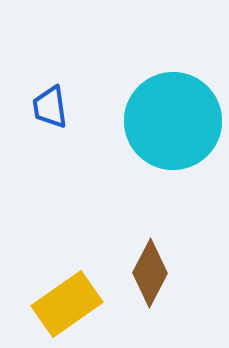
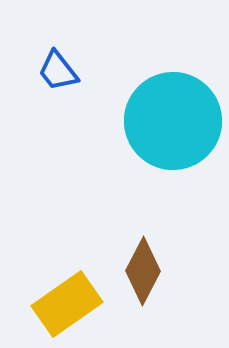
blue trapezoid: moved 8 px right, 36 px up; rotated 30 degrees counterclockwise
brown diamond: moved 7 px left, 2 px up
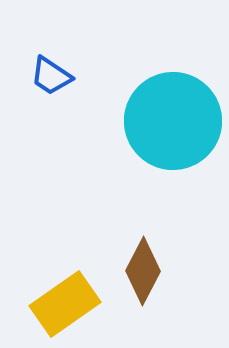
blue trapezoid: moved 7 px left, 5 px down; rotated 18 degrees counterclockwise
yellow rectangle: moved 2 px left
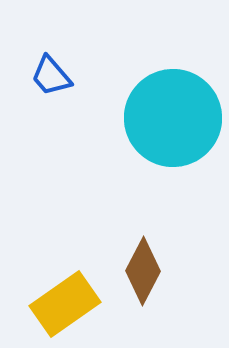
blue trapezoid: rotated 15 degrees clockwise
cyan circle: moved 3 px up
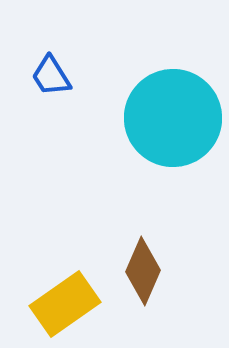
blue trapezoid: rotated 9 degrees clockwise
brown diamond: rotated 4 degrees counterclockwise
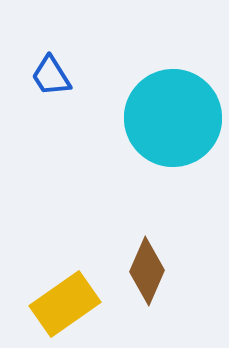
brown diamond: moved 4 px right
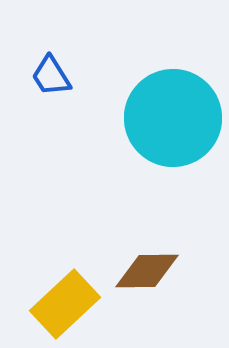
brown diamond: rotated 66 degrees clockwise
yellow rectangle: rotated 8 degrees counterclockwise
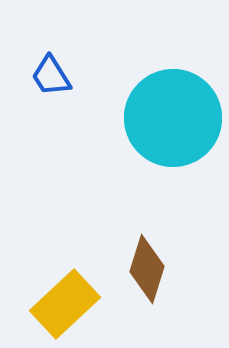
brown diamond: moved 2 px up; rotated 72 degrees counterclockwise
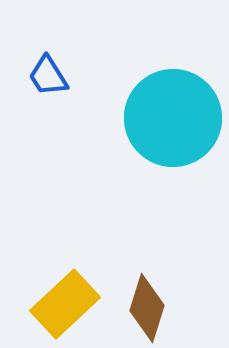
blue trapezoid: moved 3 px left
brown diamond: moved 39 px down
